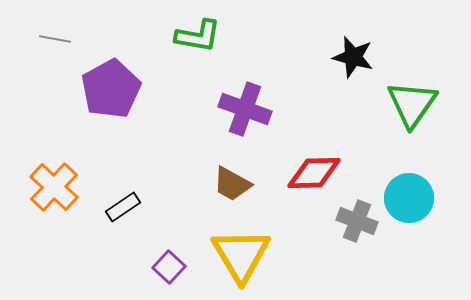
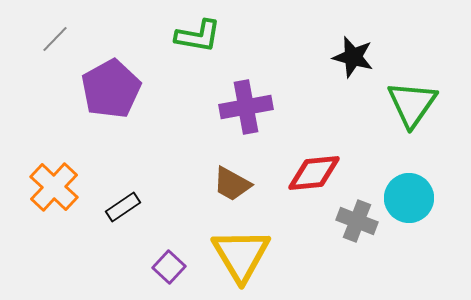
gray line: rotated 56 degrees counterclockwise
purple cross: moved 1 px right, 2 px up; rotated 30 degrees counterclockwise
red diamond: rotated 4 degrees counterclockwise
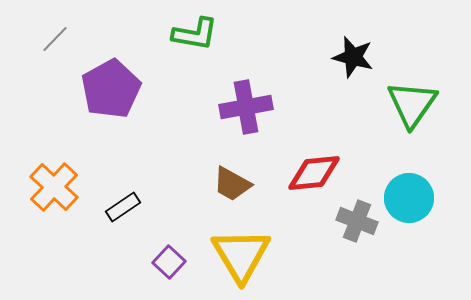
green L-shape: moved 3 px left, 2 px up
purple square: moved 5 px up
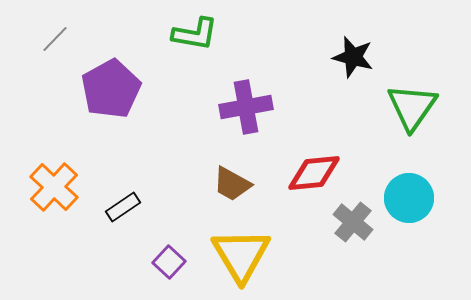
green triangle: moved 3 px down
gray cross: moved 4 px left, 1 px down; rotated 18 degrees clockwise
